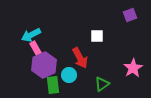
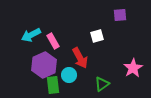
purple square: moved 10 px left; rotated 16 degrees clockwise
white square: rotated 16 degrees counterclockwise
pink rectangle: moved 17 px right, 8 px up
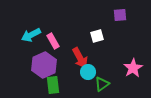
cyan circle: moved 19 px right, 3 px up
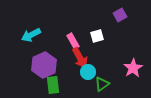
purple square: rotated 24 degrees counterclockwise
pink rectangle: moved 20 px right
